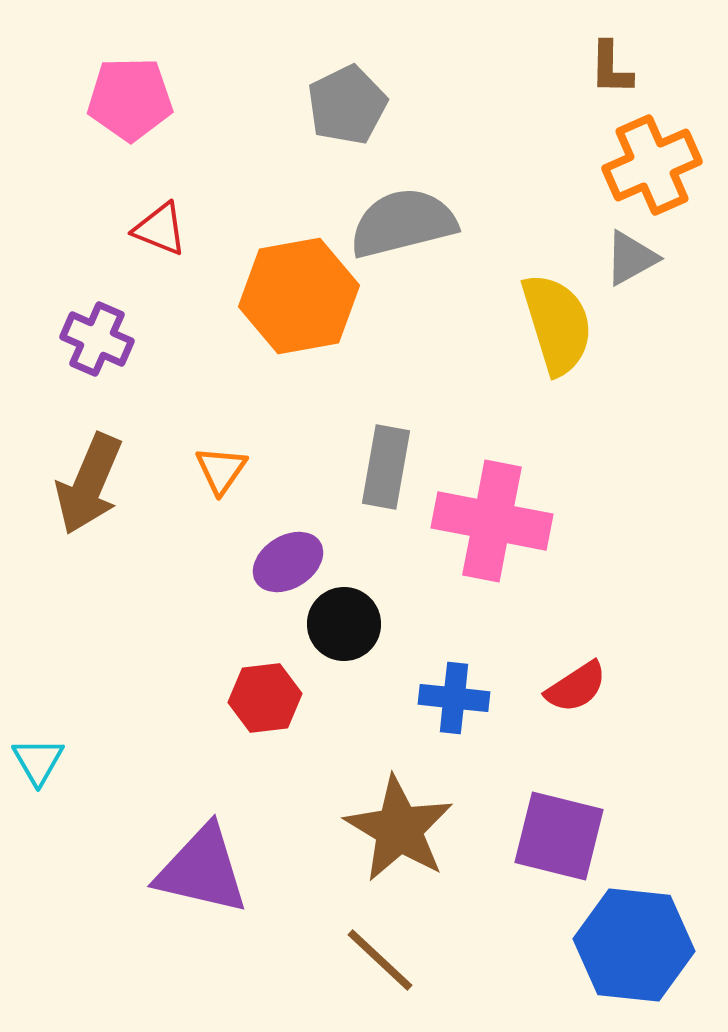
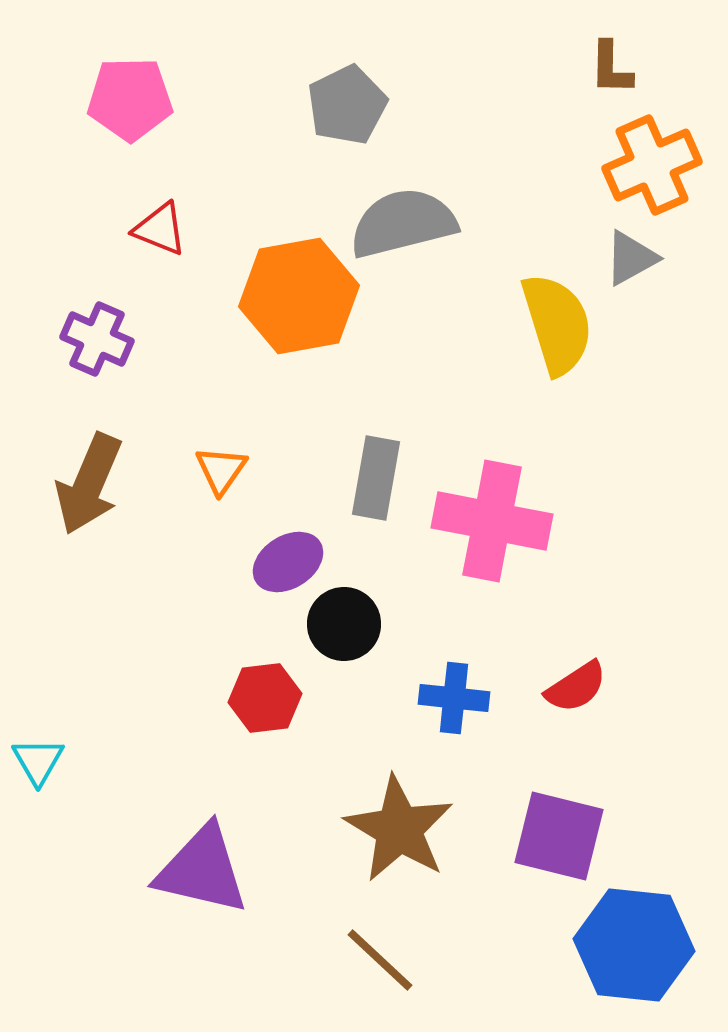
gray rectangle: moved 10 px left, 11 px down
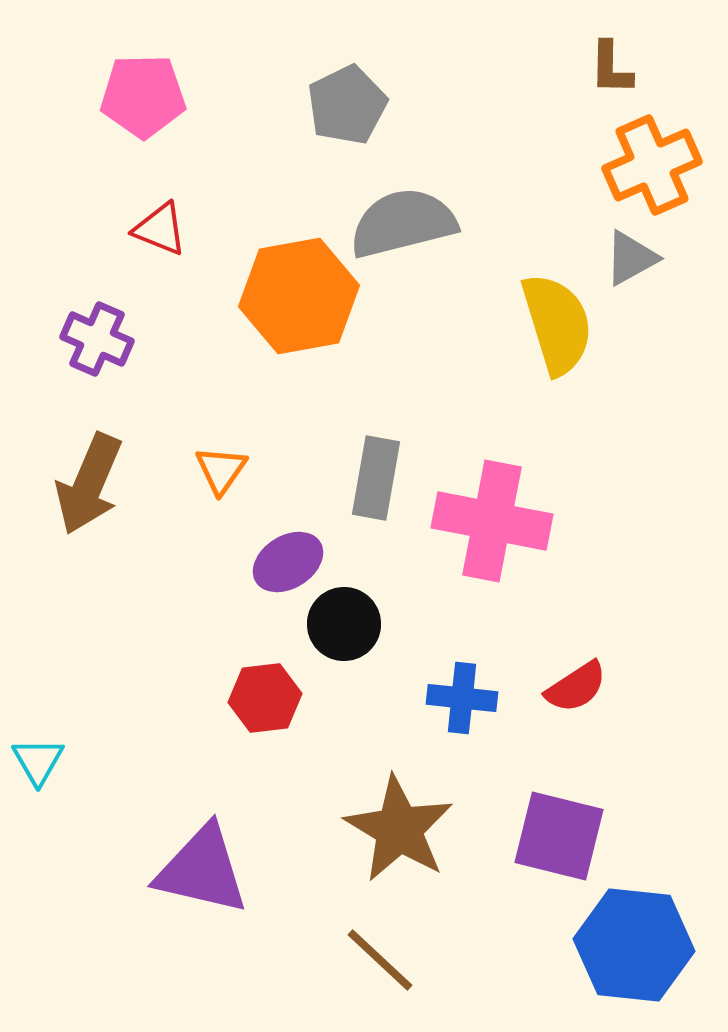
pink pentagon: moved 13 px right, 3 px up
blue cross: moved 8 px right
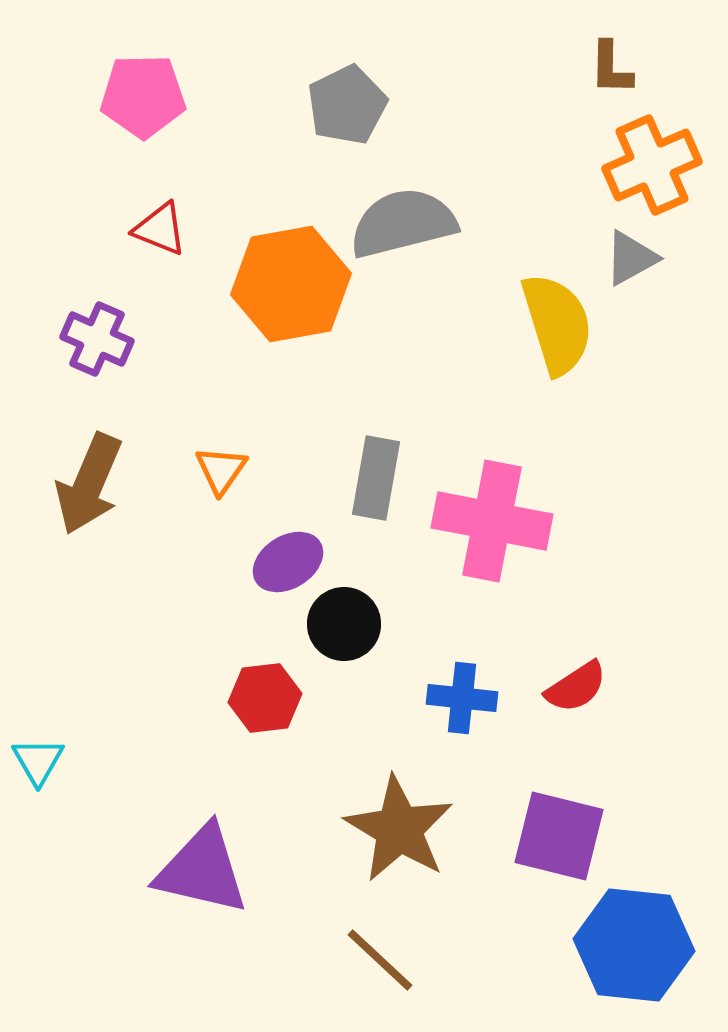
orange hexagon: moved 8 px left, 12 px up
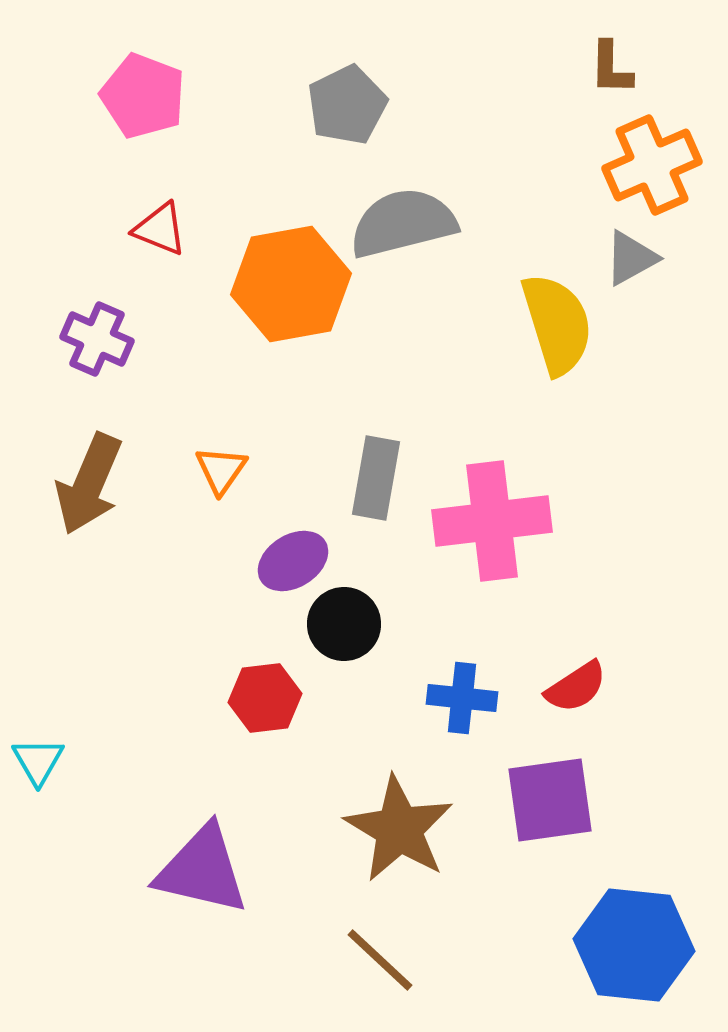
pink pentagon: rotated 22 degrees clockwise
pink cross: rotated 18 degrees counterclockwise
purple ellipse: moved 5 px right, 1 px up
purple square: moved 9 px left, 36 px up; rotated 22 degrees counterclockwise
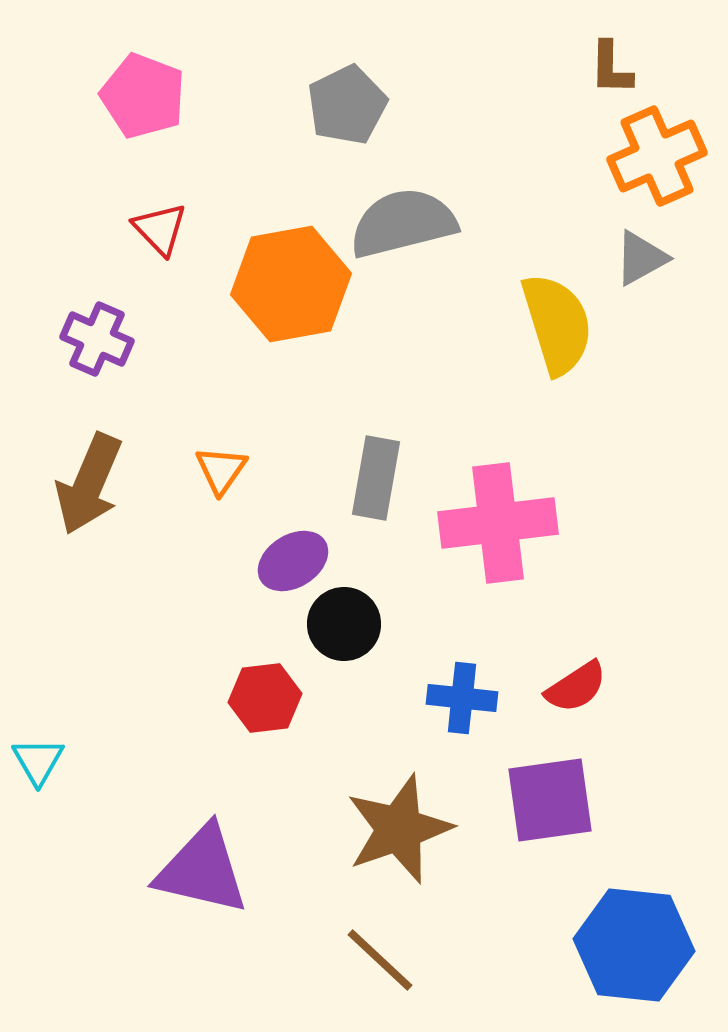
orange cross: moved 5 px right, 9 px up
red triangle: rotated 24 degrees clockwise
gray triangle: moved 10 px right
pink cross: moved 6 px right, 2 px down
brown star: rotated 22 degrees clockwise
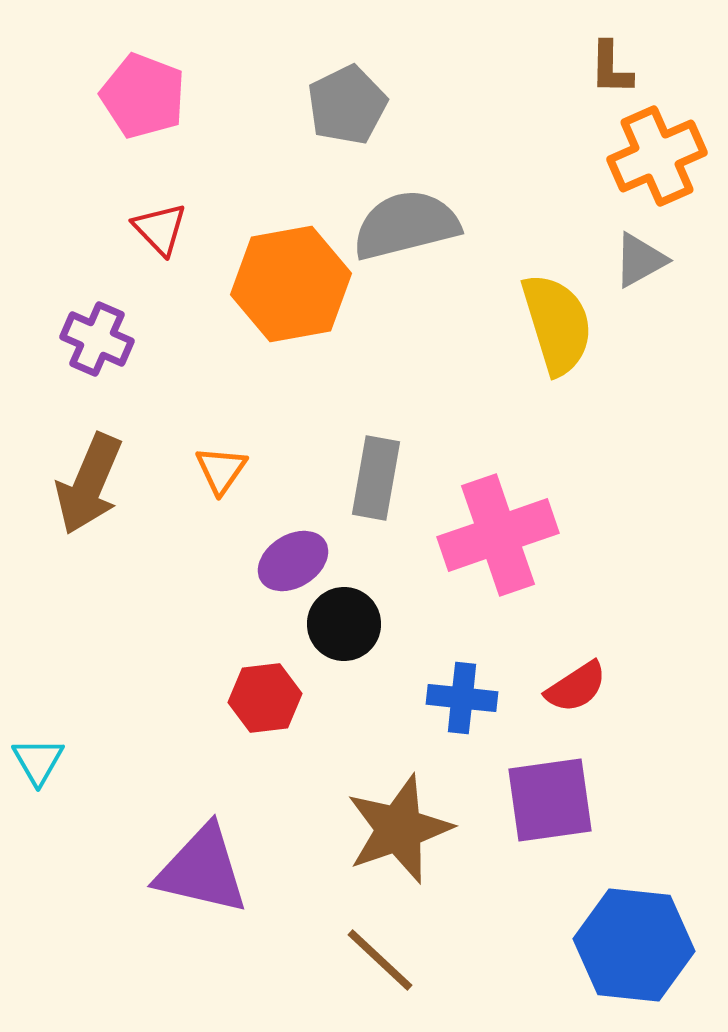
gray semicircle: moved 3 px right, 2 px down
gray triangle: moved 1 px left, 2 px down
pink cross: moved 12 px down; rotated 12 degrees counterclockwise
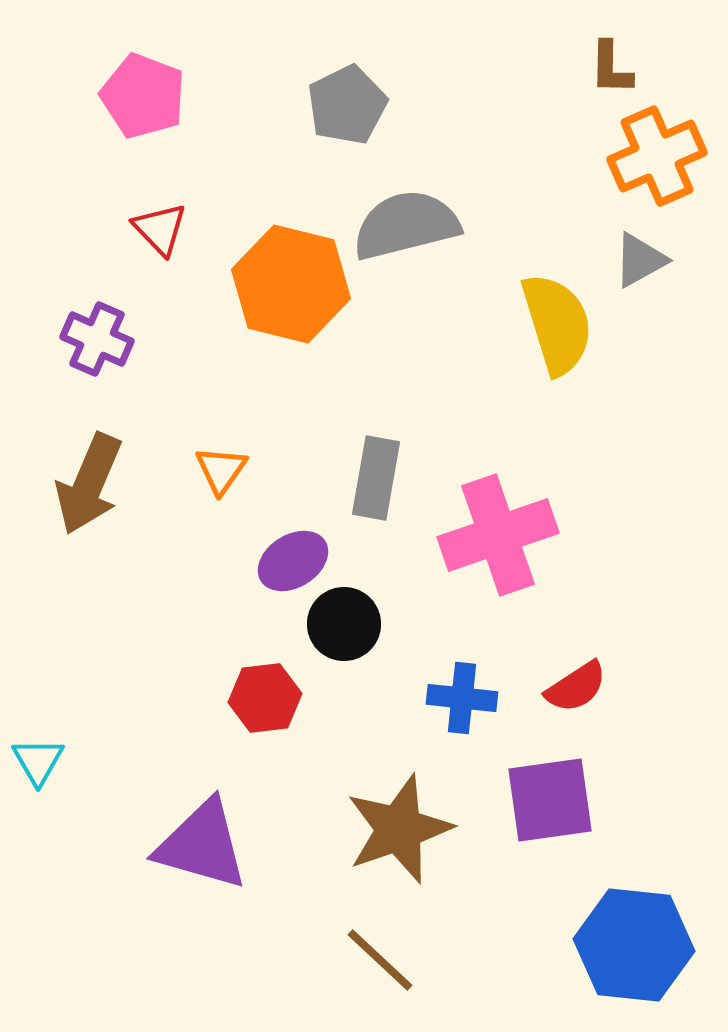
orange hexagon: rotated 24 degrees clockwise
purple triangle: moved 25 px up; rotated 3 degrees clockwise
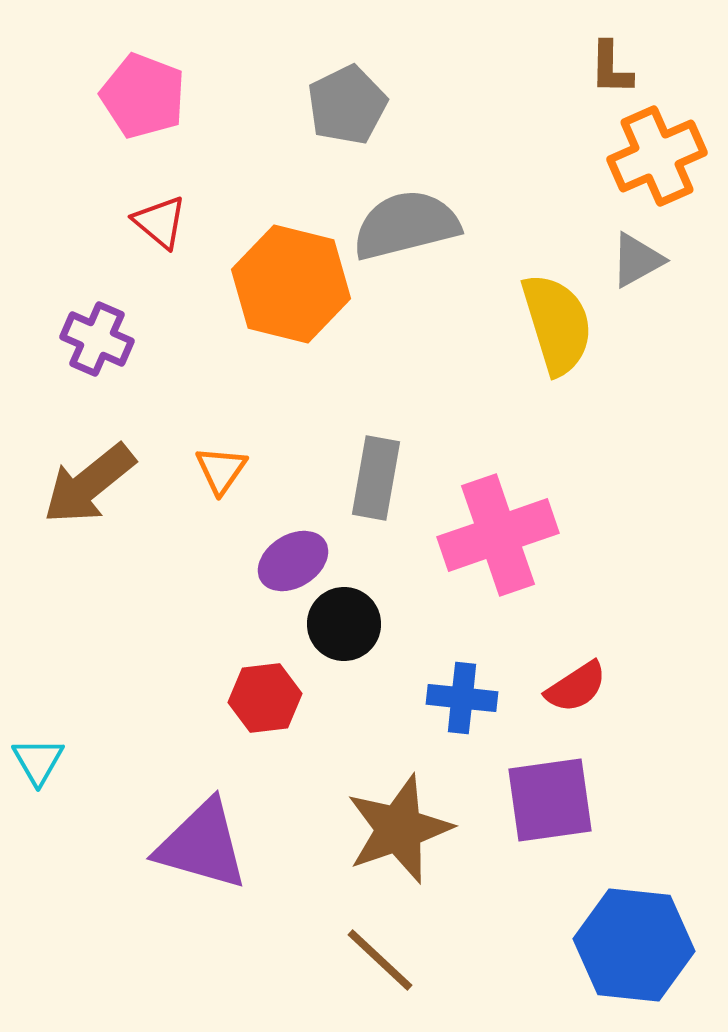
red triangle: moved 7 px up; rotated 6 degrees counterclockwise
gray triangle: moved 3 px left
brown arrow: rotated 28 degrees clockwise
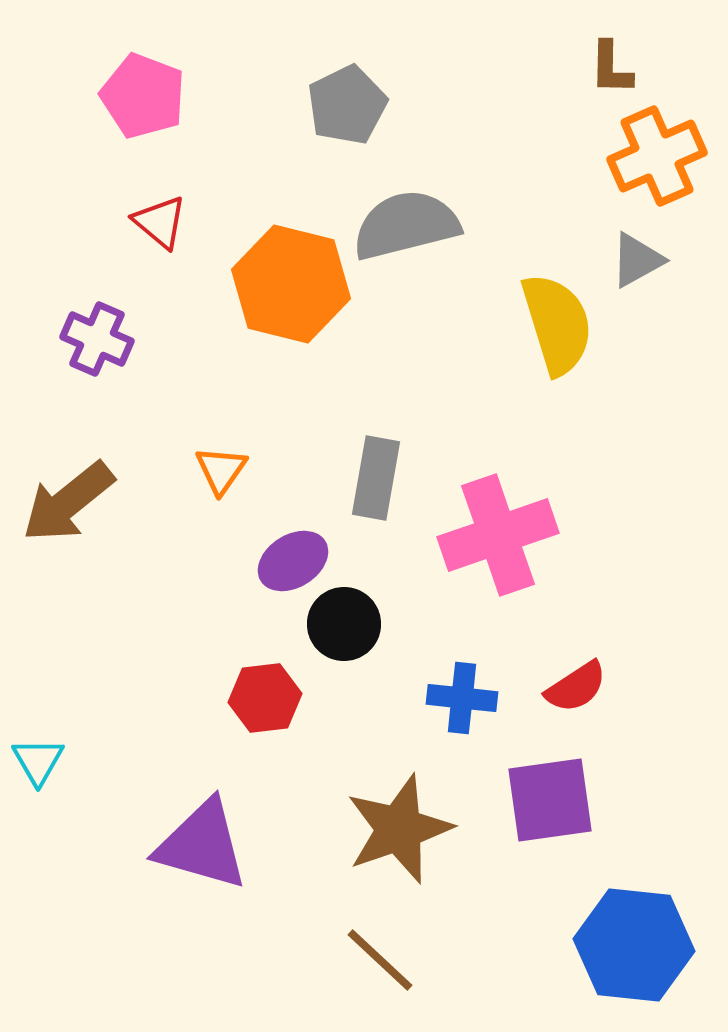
brown arrow: moved 21 px left, 18 px down
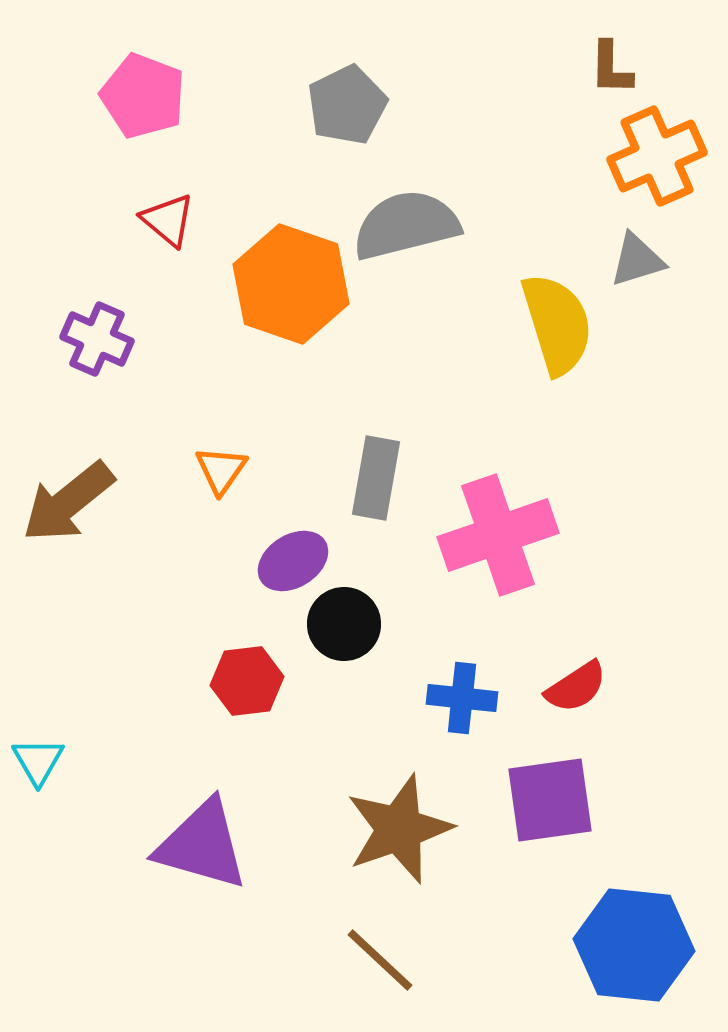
red triangle: moved 8 px right, 2 px up
gray triangle: rotated 12 degrees clockwise
orange hexagon: rotated 5 degrees clockwise
red hexagon: moved 18 px left, 17 px up
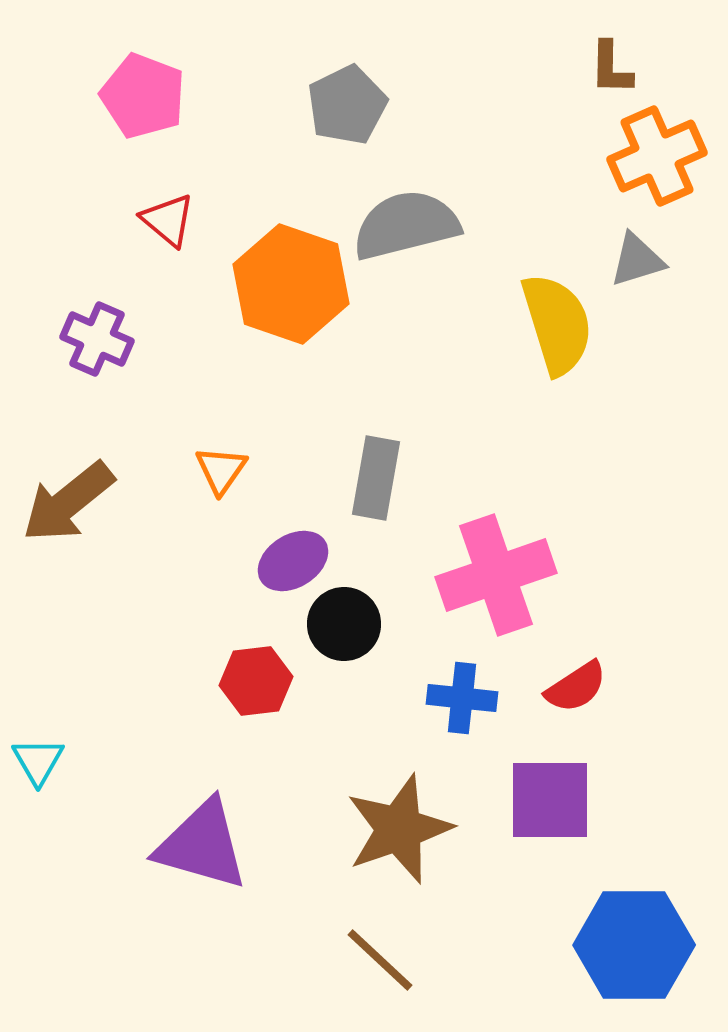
pink cross: moved 2 px left, 40 px down
red hexagon: moved 9 px right
purple square: rotated 8 degrees clockwise
blue hexagon: rotated 6 degrees counterclockwise
